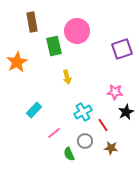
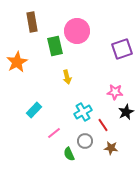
green rectangle: moved 1 px right
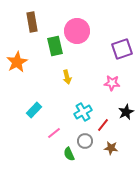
pink star: moved 3 px left, 9 px up
red line: rotated 72 degrees clockwise
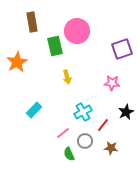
pink line: moved 9 px right
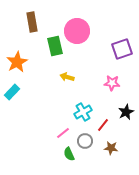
yellow arrow: rotated 120 degrees clockwise
cyan rectangle: moved 22 px left, 18 px up
